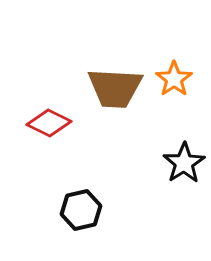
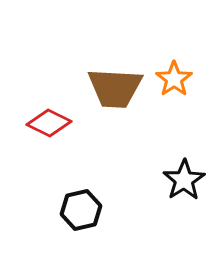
black star: moved 17 px down
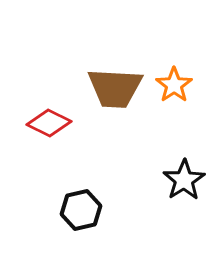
orange star: moved 6 px down
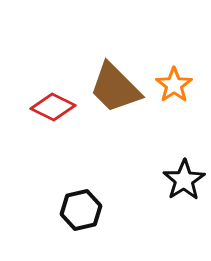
brown trapezoid: rotated 42 degrees clockwise
red diamond: moved 4 px right, 16 px up
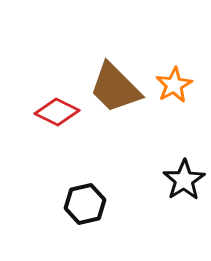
orange star: rotated 6 degrees clockwise
red diamond: moved 4 px right, 5 px down
black hexagon: moved 4 px right, 6 px up
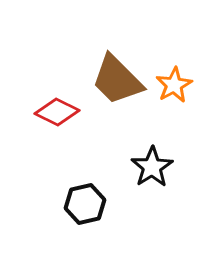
brown trapezoid: moved 2 px right, 8 px up
black star: moved 32 px left, 13 px up
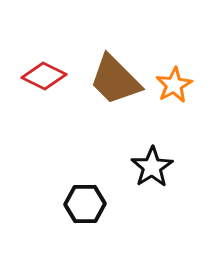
brown trapezoid: moved 2 px left
red diamond: moved 13 px left, 36 px up
black hexagon: rotated 12 degrees clockwise
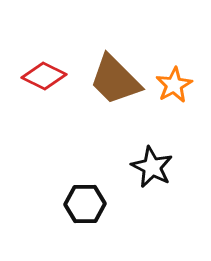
black star: rotated 12 degrees counterclockwise
